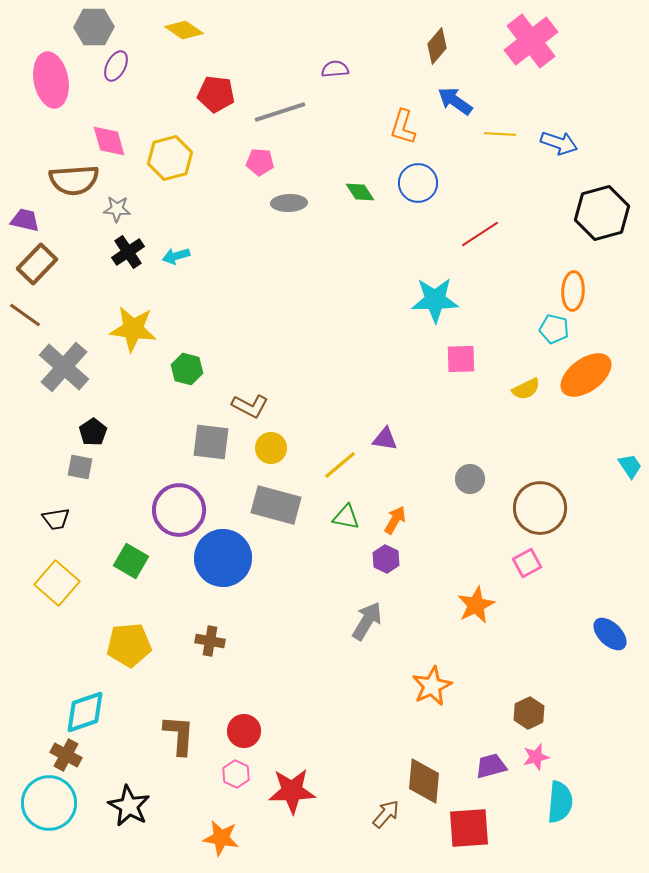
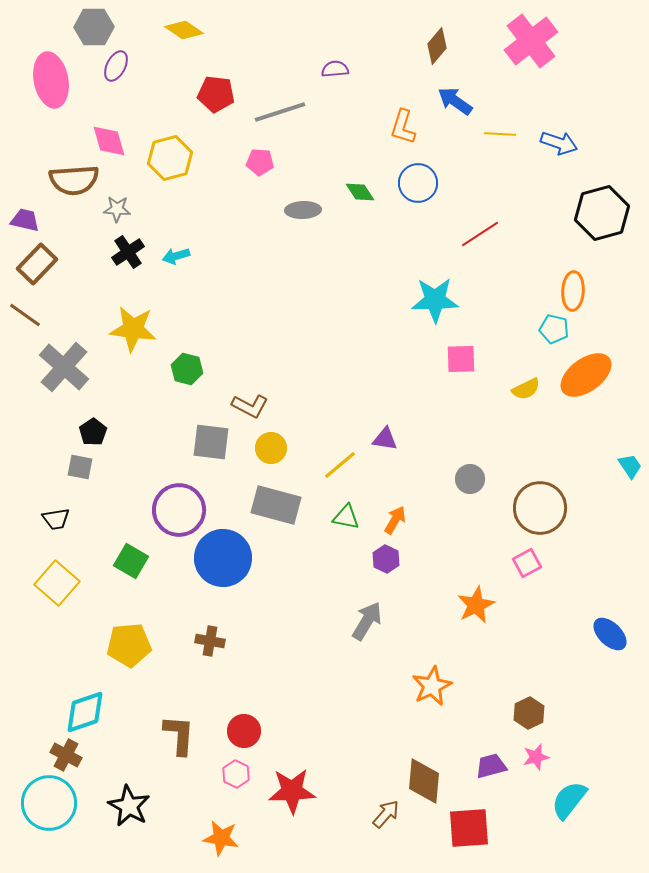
gray ellipse at (289, 203): moved 14 px right, 7 px down
cyan semicircle at (560, 802): moved 9 px right, 2 px up; rotated 147 degrees counterclockwise
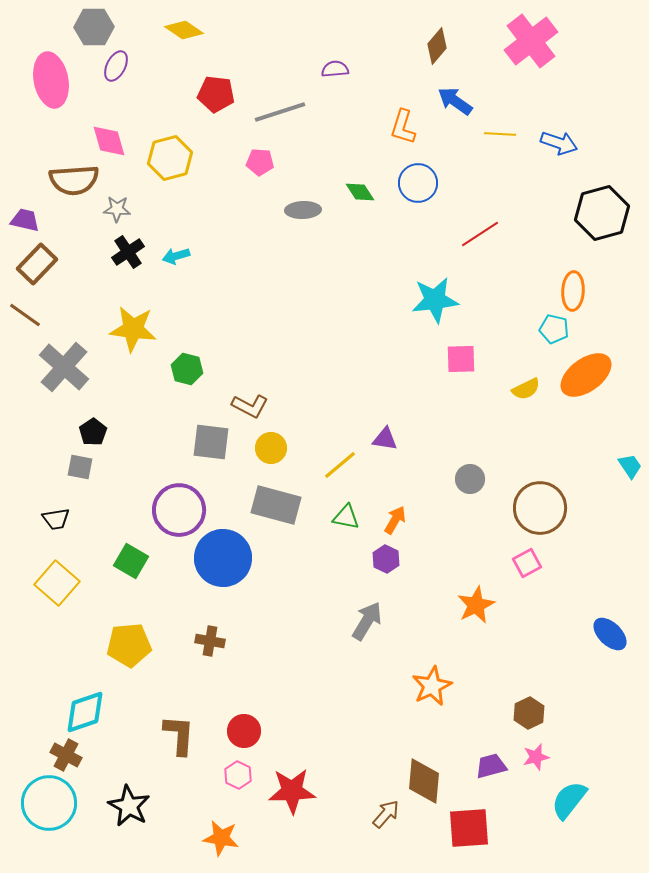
cyan star at (435, 300): rotated 6 degrees counterclockwise
pink hexagon at (236, 774): moved 2 px right, 1 px down
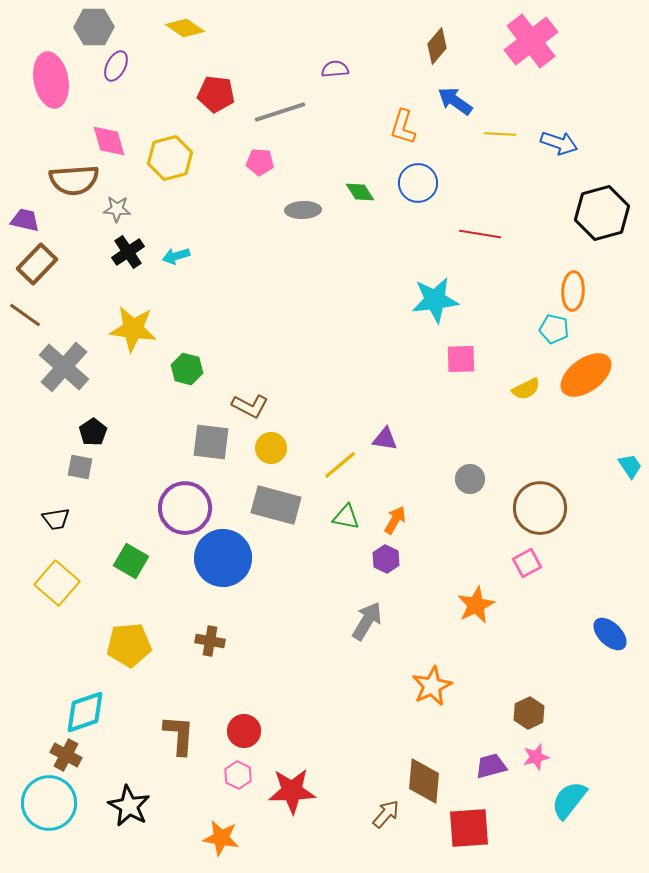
yellow diamond at (184, 30): moved 1 px right, 2 px up
red line at (480, 234): rotated 42 degrees clockwise
purple circle at (179, 510): moved 6 px right, 2 px up
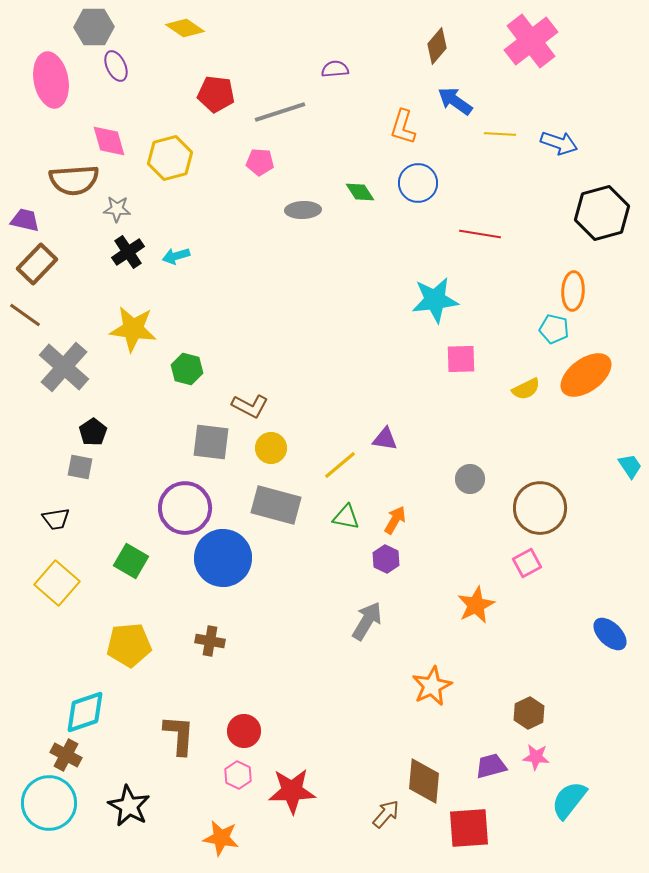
purple ellipse at (116, 66): rotated 52 degrees counterclockwise
pink star at (536, 757): rotated 20 degrees clockwise
